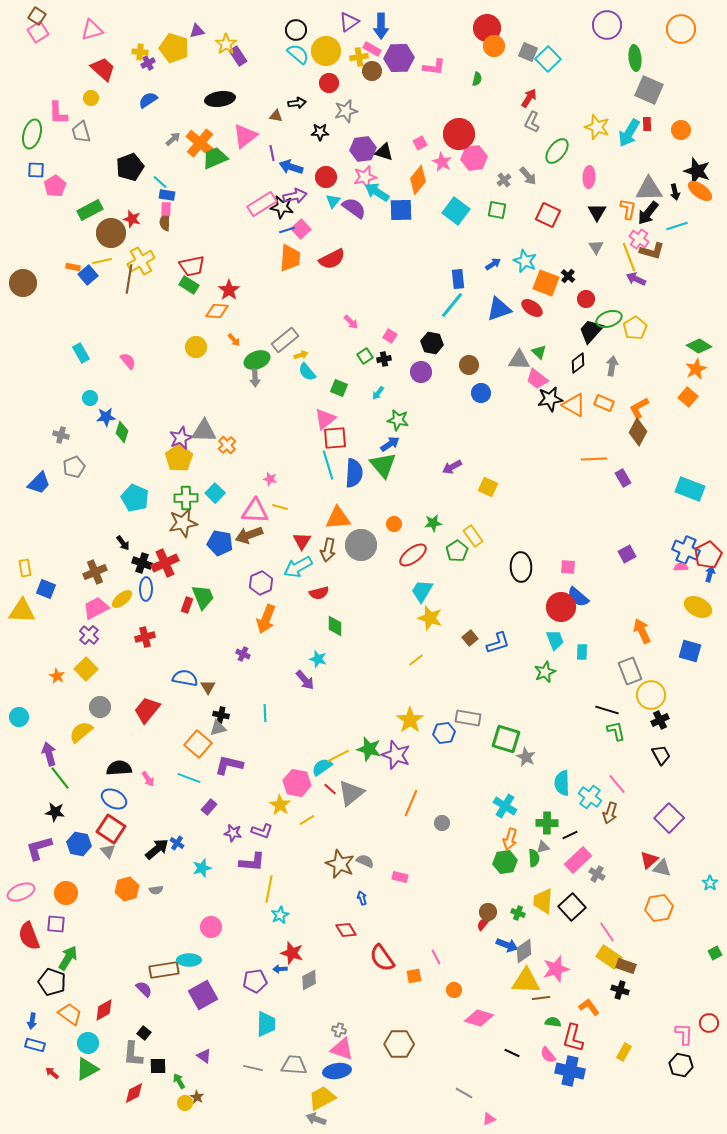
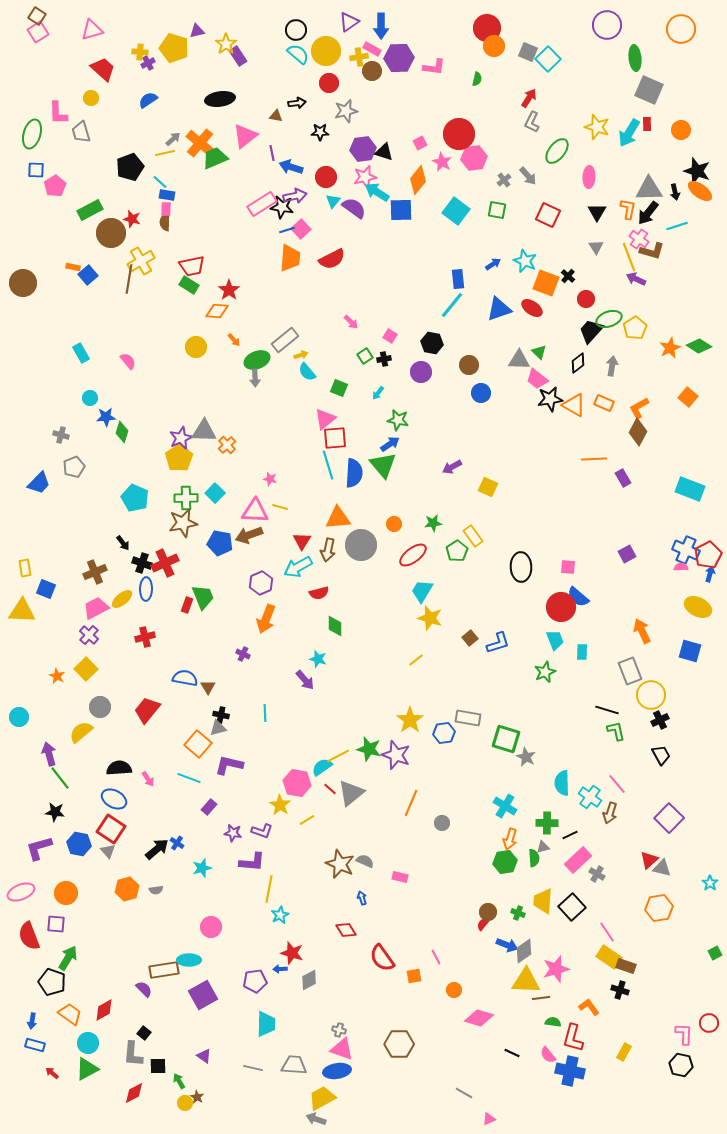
yellow line at (102, 261): moved 63 px right, 108 px up
orange star at (696, 369): moved 26 px left, 21 px up
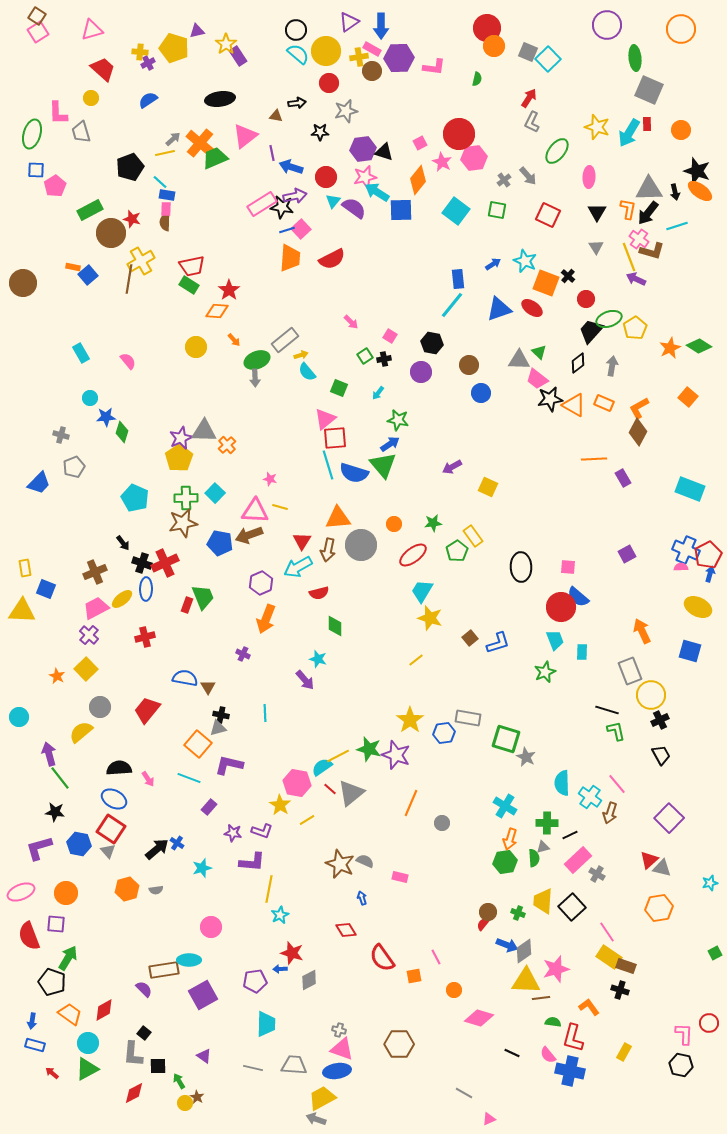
blue semicircle at (354, 473): rotated 104 degrees clockwise
cyan star at (710, 883): rotated 21 degrees clockwise
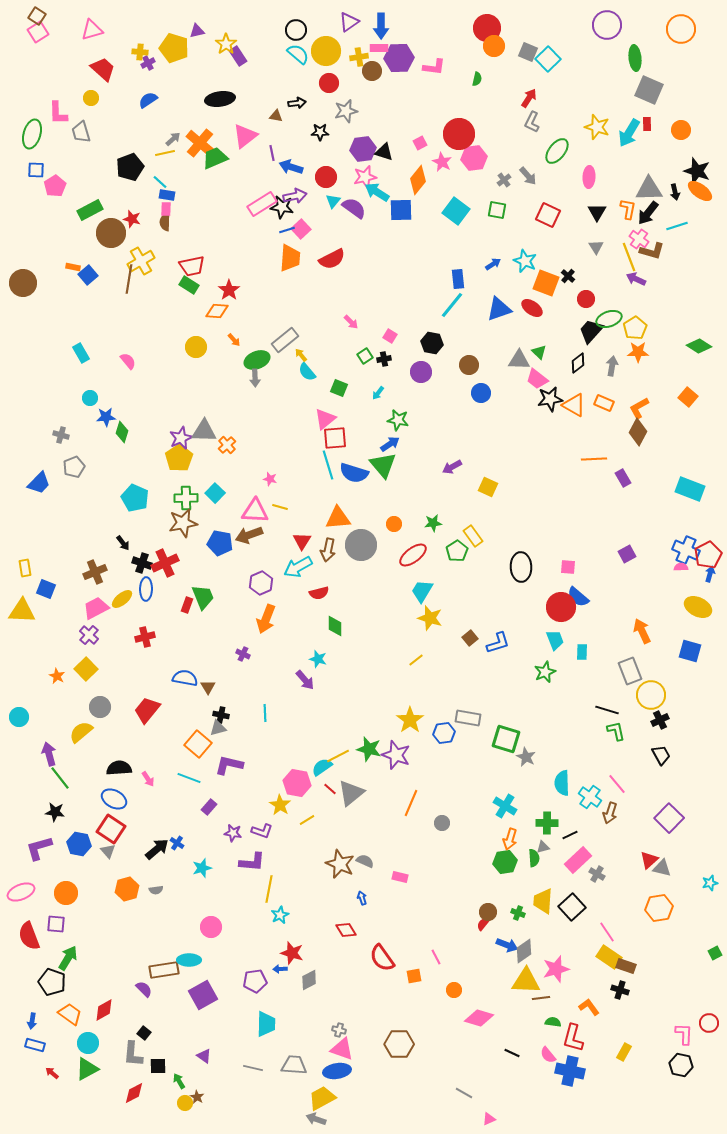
pink rectangle at (372, 49): moved 7 px right, 1 px up; rotated 30 degrees counterclockwise
orange star at (670, 348): moved 32 px left, 4 px down; rotated 25 degrees clockwise
yellow arrow at (301, 355): rotated 112 degrees counterclockwise
